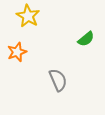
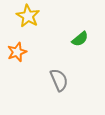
green semicircle: moved 6 px left
gray semicircle: moved 1 px right
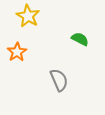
green semicircle: rotated 114 degrees counterclockwise
orange star: rotated 12 degrees counterclockwise
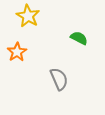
green semicircle: moved 1 px left, 1 px up
gray semicircle: moved 1 px up
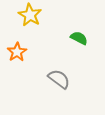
yellow star: moved 2 px right, 1 px up
gray semicircle: rotated 30 degrees counterclockwise
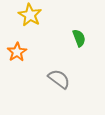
green semicircle: rotated 42 degrees clockwise
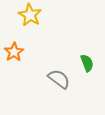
green semicircle: moved 8 px right, 25 px down
orange star: moved 3 px left
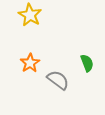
orange star: moved 16 px right, 11 px down
gray semicircle: moved 1 px left, 1 px down
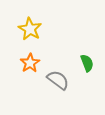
yellow star: moved 14 px down
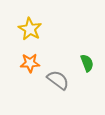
orange star: rotated 30 degrees clockwise
